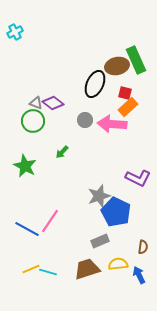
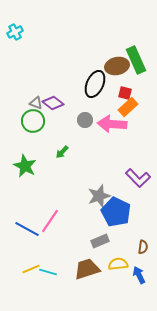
purple L-shape: rotated 20 degrees clockwise
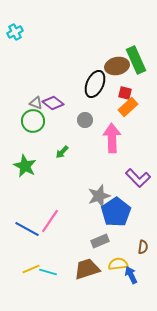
pink arrow: moved 14 px down; rotated 84 degrees clockwise
blue pentagon: rotated 12 degrees clockwise
blue arrow: moved 8 px left
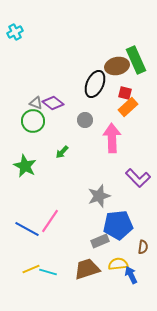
blue pentagon: moved 2 px right, 13 px down; rotated 28 degrees clockwise
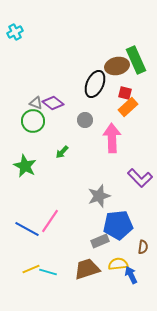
purple L-shape: moved 2 px right
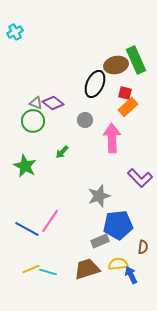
brown ellipse: moved 1 px left, 1 px up
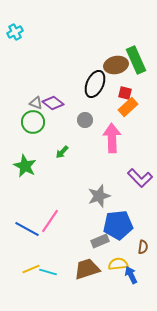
green circle: moved 1 px down
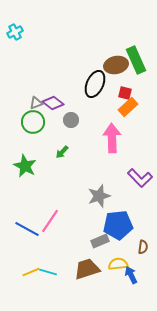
gray triangle: rotated 40 degrees counterclockwise
gray circle: moved 14 px left
yellow line: moved 3 px down
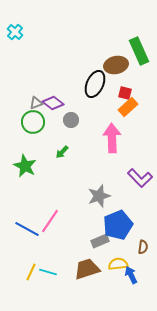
cyan cross: rotated 21 degrees counterclockwise
green rectangle: moved 3 px right, 9 px up
blue pentagon: rotated 16 degrees counterclockwise
yellow line: rotated 42 degrees counterclockwise
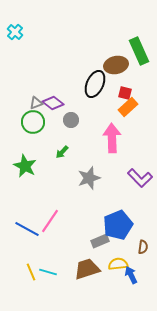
gray star: moved 10 px left, 18 px up
yellow line: rotated 48 degrees counterclockwise
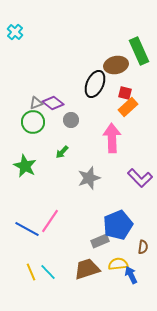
cyan line: rotated 30 degrees clockwise
